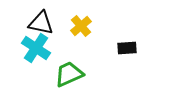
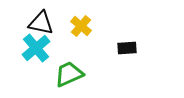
yellow cross: rotated 10 degrees counterclockwise
cyan cross: rotated 16 degrees clockwise
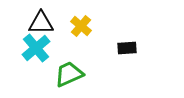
black triangle: rotated 12 degrees counterclockwise
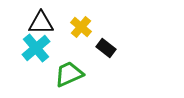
yellow cross: moved 1 px down
black rectangle: moved 21 px left; rotated 42 degrees clockwise
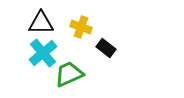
yellow cross: rotated 20 degrees counterclockwise
cyan cross: moved 7 px right, 5 px down
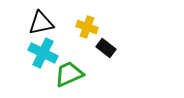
black triangle: rotated 12 degrees counterclockwise
yellow cross: moved 6 px right
cyan cross: rotated 24 degrees counterclockwise
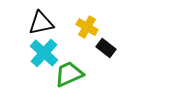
yellow cross: rotated 10 degrees clockwise
cyan cross: moved 1 px right; rotated 16 degrees clockwise
